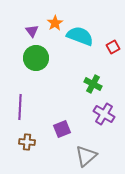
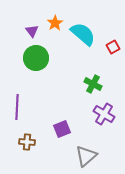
cyan semicircle: moved 3 px right, 2 px up; rotated 20 degrees clockwise
purple line: moved 3 px left
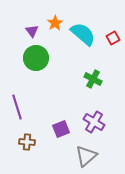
red square: moved 9 px up
green cross: moved 5 px up
purple line: rotated 20 degrees counterclockwise
purple cross: moved 10 px left, 8 px down
purple square: moved 1 px left
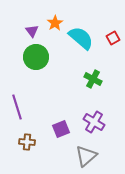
cyan semicircle: moved 2 px left, 4 px down
green circle: moved 1 px up
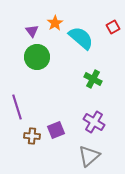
red square: moved 11 px up
green circle: moved 1 px right
purple square: moved 5 px left, 1 px down
brown cross: moved 5 px right, 6 px up
gray triangle: moved 3 px right
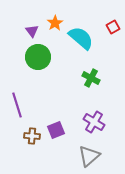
green circle: moved 1 px right
green cross: moved 2 px left, 1 px up
purple line: moved 2 px up
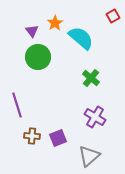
red square: moved 11 px up
green cross: rotated 12 degrees clockwise
purple cross: moved 1 px right, 5 px up
purple square: moved 2 px right, 8 px down
